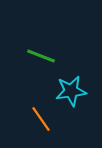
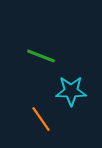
cyan star: rotated 8 degrees clockwise
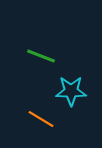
orange line: rotated 24 degrees counterclockwise
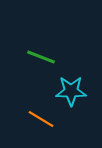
green line: moved 1 px down
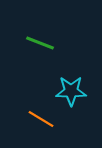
green line: moved 1 px left, 14 px up
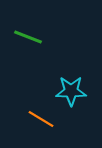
green line: moved 12 px left, 6 px up
